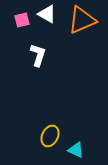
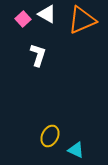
pink square: moved 1 px right, 1 px up; rotated 28 degrees counterclockwise
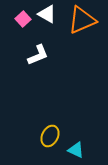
white L-shape: rotated 50 degrees clockwise
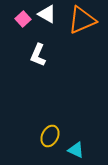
white L-shape: rotated 135 degrees clockwise
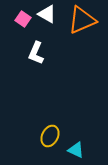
pink square: rotated 14 degrees counterclockwise
white L-shape: moved 2 px left, 2 px up
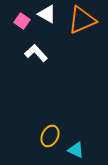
pink square: moved 1 px left, 2 px down
white L-shape: rotated 115 degrees clockwise
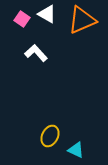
pink square: moved 2 px up
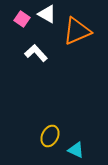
orange triangle: moved 5 px left, 11 px down
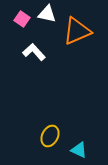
white triangle: rotated 18 degrees counterclockwise
white L-shape: moved 2 px left, 1 px up
cyan triangle: moved 3 px right
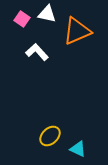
white L-shape: moved 3 px right
yellow ellipse: rotated 20 degrees clockwise
cyan triangle: moved 1 px left, 1 px up
